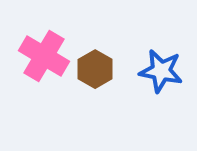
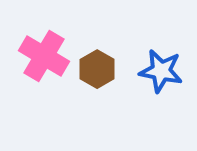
brown hexagon: moved 2 px right
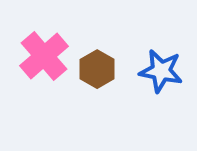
pink cross: rotated 18 degrees clockwise
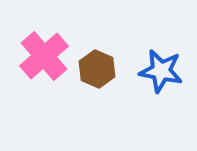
brown hexagon: rotated 6 degrees counterclockwise
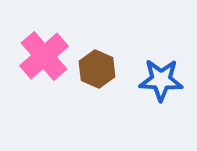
blue star: moved 9 px down; rotated 9 degrees counterclockwise
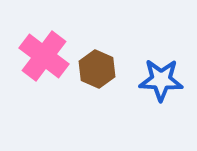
pink cross: rotated 12 degrees counterclockwise
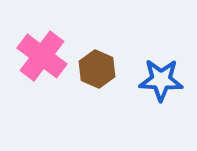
pink cross: moved 2 px left
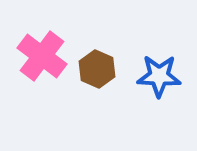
blue star: moved 2 px left, 4 px up
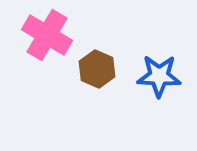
pink cross: moved 5 px right, 21 px up; rotated 6 degrees counterclockwise
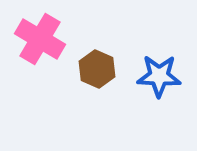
pink cross: moved 7 px left, 4 px down
